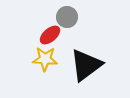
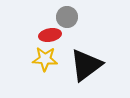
red ellipse: rotated 30 degrees clockwise
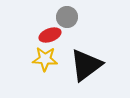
red ellipse: rotated 10 degrees counterclockwise
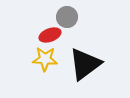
black triangle: moved 1 px left, 1 px up
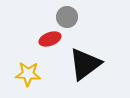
red ellipse: moved 4 px down
yellow star: moved 17 px left, 15 px down
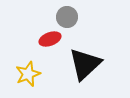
black triangle: rotated 6 degrees counterclockwise
yellow star: rotated 25 degrees counterclockwise
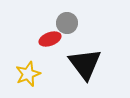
gray circle: moved 6 px down
black triangle: rotated 24 degrees counterclockwise
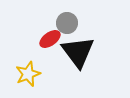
red ellipse: rotated 15 degrees counterclockwise
black triangle: moved 7 px left, 12 px up
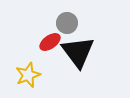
red ellipse: moved 3 px down
yellow star: moved 1 px down
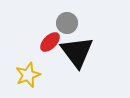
red ellipse: rotated 10 degrees counterclockwise
black triangle: moved 1 px left
